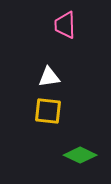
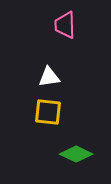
yellow square: moved 1 px down
green diamond: moved 4 px left, 1 px up
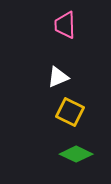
white triangle: moved 9 px right; rotated 15 degrees counterclockwise
yellow square: moved 22 px right; rotated 20 degrees clockwise
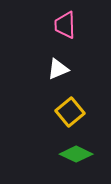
white triangle: moved 8 px up
yellow square: rotated 24 degrees clockwise
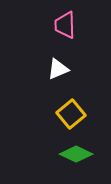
yellow square: moved 1 px right, 2 px down
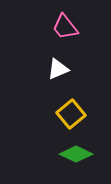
pink trapezoid: moved 2 px down; rotated 36 degrees counterclockwise
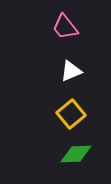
white triangle: moved 13 px right, 2 px down
green diamond: rotated 28 degrees counterclockwise
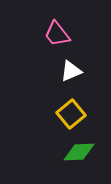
pink trapezoid: moved 8 px left, 7 px down
green diamond: moved 3 px right, 2 px up
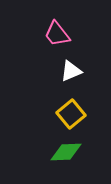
green diamond: moved 13 px left
